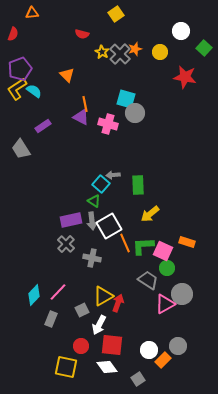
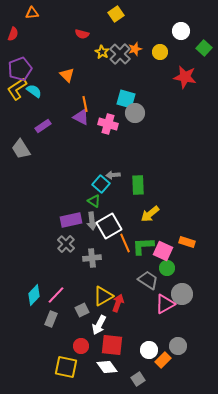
gray cross at (92, 258): rotated 18 degrees counterclockwise
pink line at (58, 292): moved 2 px left, 3 px down
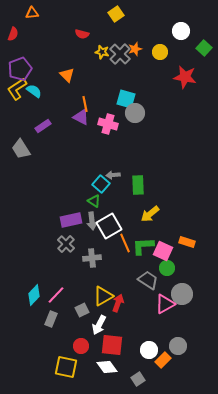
yellow star at (102, 52): rotated 16 degrees counterclockwise
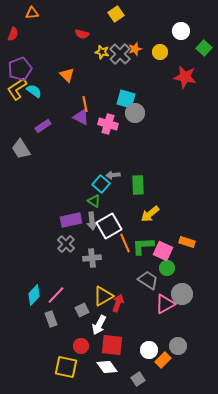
gray rectangle at (51, 319): rotated 42 degrees counterclockwise
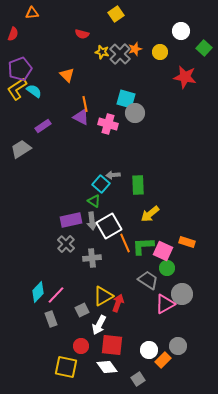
gray trapezoid at (21, 149): rotated 90 degrees clockwise
cyan diamond at (34, 295): moved 4 px right, 3 px up
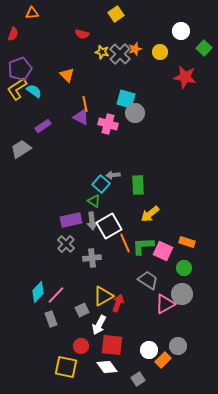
green circle at (167, 268): moved 17 px right
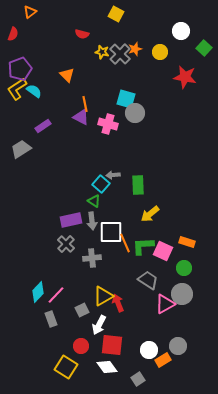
orange triangle at (32, 13): moved 2 px left, 1 px up; rotated 32 degrees counterclockwise
yellow square at (116, 14): rotated 28 degrees counterclockwise
white square at (109, 226): moved 2 px right, 6 px down; rotated 30 degrees clockwise
red arrow at (118, 303): rotated 42 degrees counterclockwise
orange rectangle at (163, 360): rotated 14 degrees clockwise
yellow square at (66, 367): rotated 20 degrees clockwise
